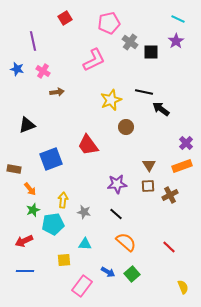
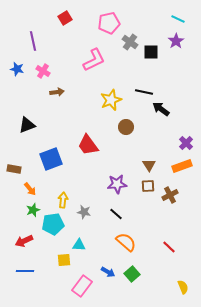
cyan triangle at (85, 244): moved 6 px left, 1 px down
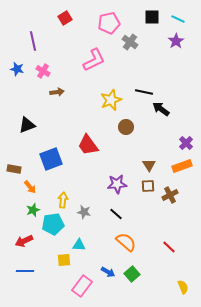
black square at (151, 52): moved 1 px right, 35 px up
orange arrow at (30, 189): moved 2 px up
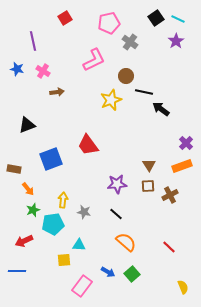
black square at (152, 17): moved 4 px right, 1 px down; rotated 35 degrees counterclockwise
brown circle at (126, 127): moved 51 px up
orange arrow at (30, 187): moved 2 px left, 2 px down
blue line at (25, 271): moved 8 px left
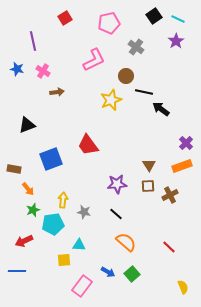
black square at (156, 18): moved 2 px left, 2 px up
gray cross at (130, 42): moved 6 px right, 5 px down
